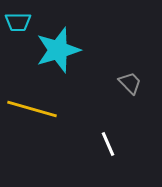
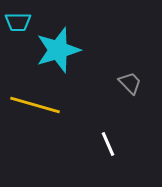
yellow line: moved 3 px right, 4 px up
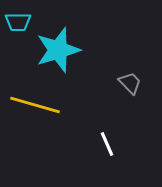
white line: moved 1 px left
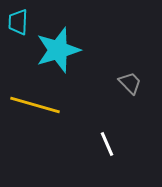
cyan trapezoid: rotated 92 degrees clockwise
